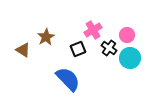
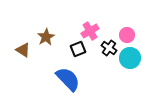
pink cross: moved 3 px left, 1 px down
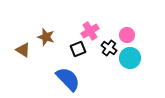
brown star: rotated 24 degrees counterclockwise
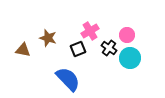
brown star: moved 2 px right, 1 px down
brown triangle: rotated 21 degrees counterclockwise
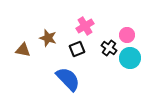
pink cross: moved 5 px left, 5 px up
black square: moved 1 px left
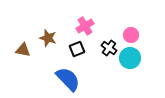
pink circle: moved 4 px right
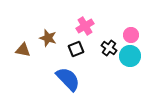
black square: moved 1 px left
cyan circle: moved 2 px up
